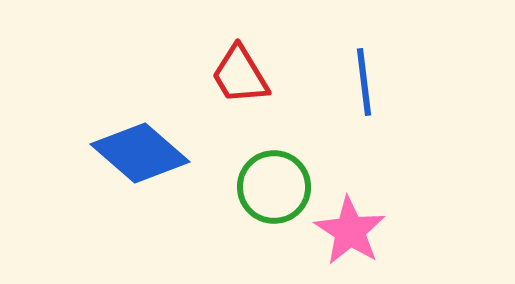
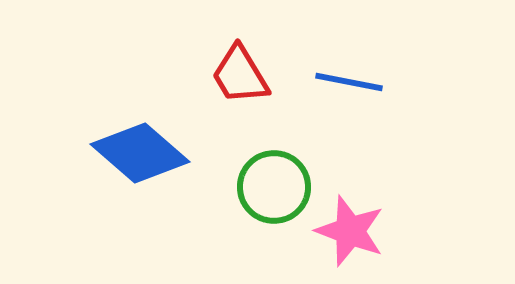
blue line: moved 15 px left; rotated 72 degrees counterclockwise
pink star: rotated 12 degrees counterclockwise
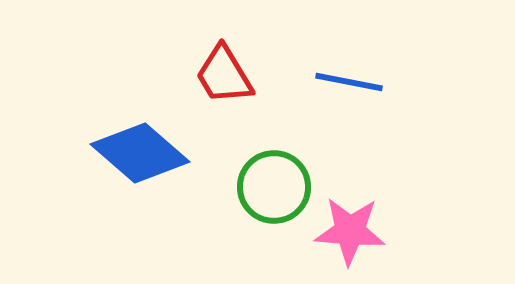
red trapezoid: moved 16 px left
pink star: rotated 16 degrees counterclockwise
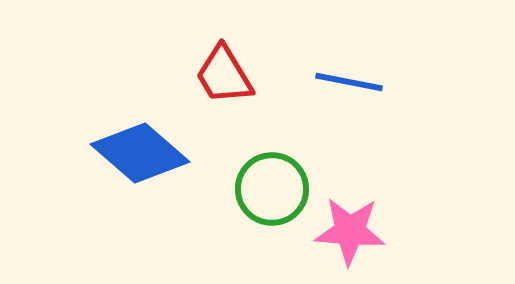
green circle: moved 2 px left, 2 px down
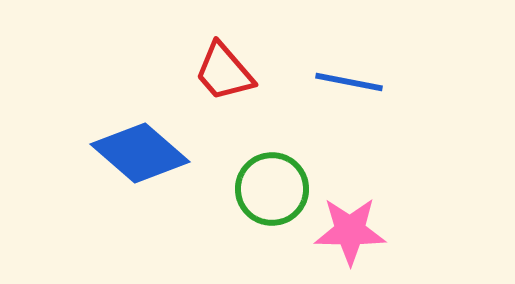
red trapezoid: moved 3 px up; rotated 10 degrees counterclockwise
pink star: rotated 4 degrees counterclockwise
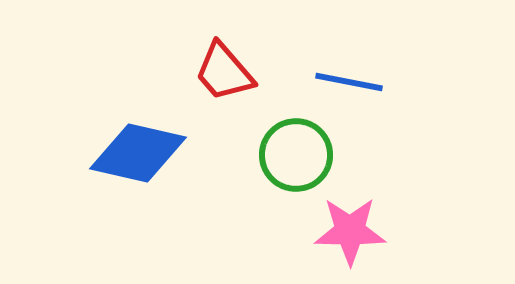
blue diamond: moved 2 px left; rotated 28 degrees counterclockwise
green circle: moved 24 px right, 34 px up
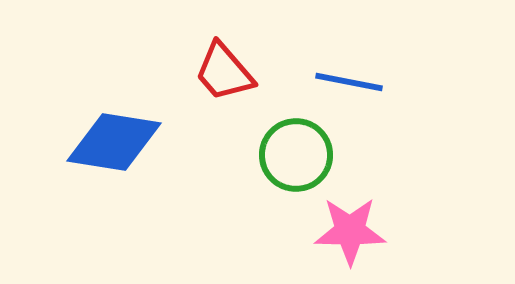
blue diamond: moved 24 px left, 11 px up; rotated 4 degrees counterclockwise
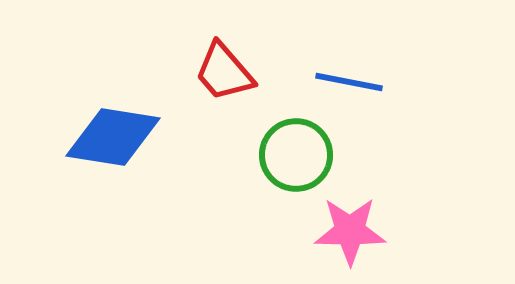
blue diamond: moved 1 px left, 5 px up
